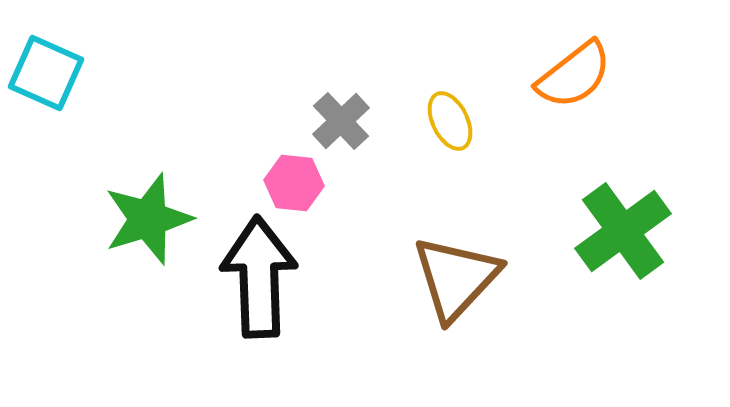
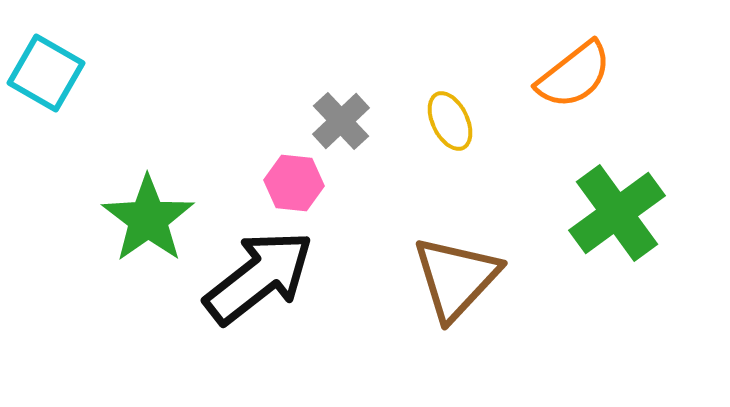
cyan square: rotated 6 degrees clockwise
green star: rotated 18 degrees counterclockwise
green cross: moved 6 px left, 18 px up
black arrow: rotated 54 degrees clockwise
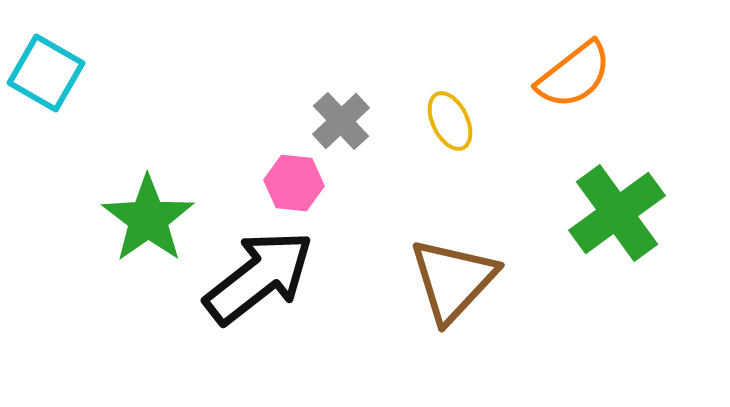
brown triangle: moved 3 px left, 2 px down
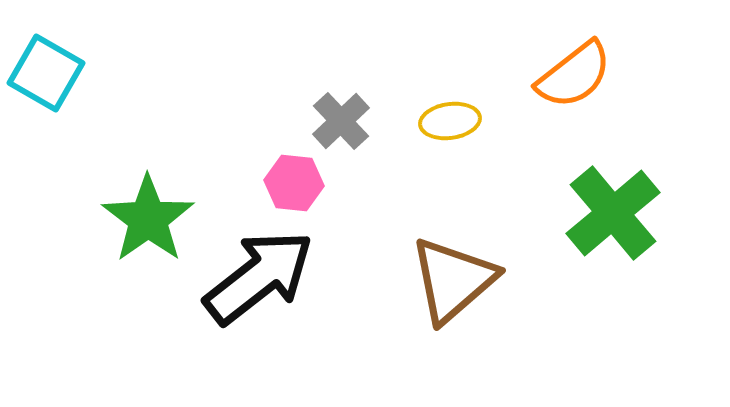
yellow ellipse: rotated 72 degrees counterclockwise
green cross: moved 4 px left; rotated 4 degrees counterclockwise
brown triangle: rotated 6 degrees clockwise
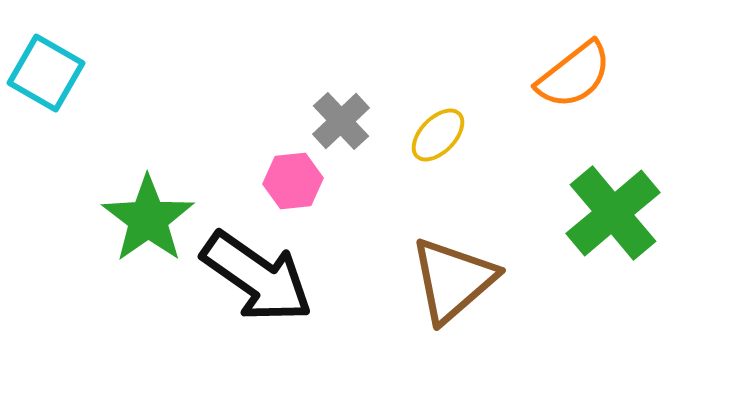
yellow ellipse: moved 12 px left, 14 px down; rotated 38 degrees counterclockwise
pink hexagon: moved 1 px left, 2 px up; rotated 12 degrees counterclockwise
black arrow: moved 2 px left; rotated 73 degrees clockwise
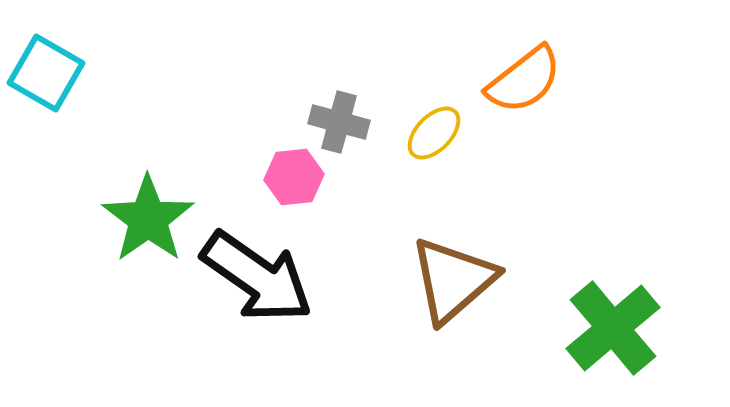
orange semicircle: moved 50 px left, 5 px down
gray cross: moved 2 px left, 1 px down; rotated 32 degrees counterclockwise
yellow ellipse: moved 4 px left, 2 px up
pink hexagon: moved 1 px right, 4 px up
green cross: moved 115 px down
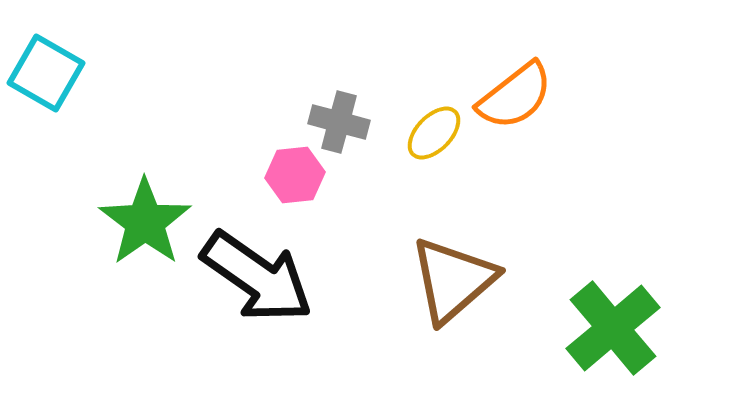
orange semicircle: moved 9 px left, 16 px down
pink hexagon: moved 1 px right, 2 px up
green star: moved 3 px left, 3 px down
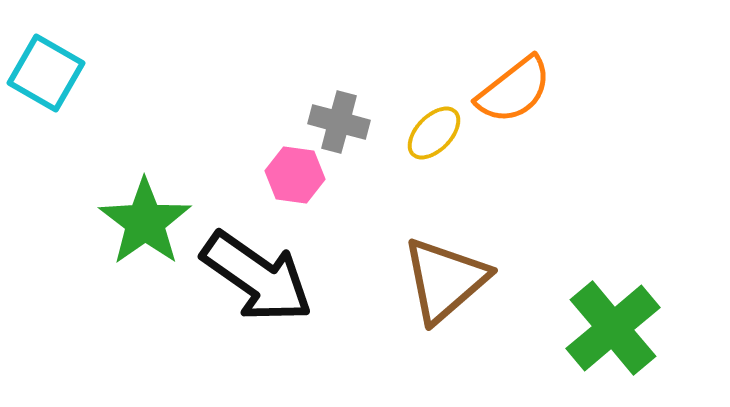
orange semicircle: moved 1 px left, 6 px up
pink hexagon: rotated 14 degrees clockwise
brown triangle: moved 8 px left
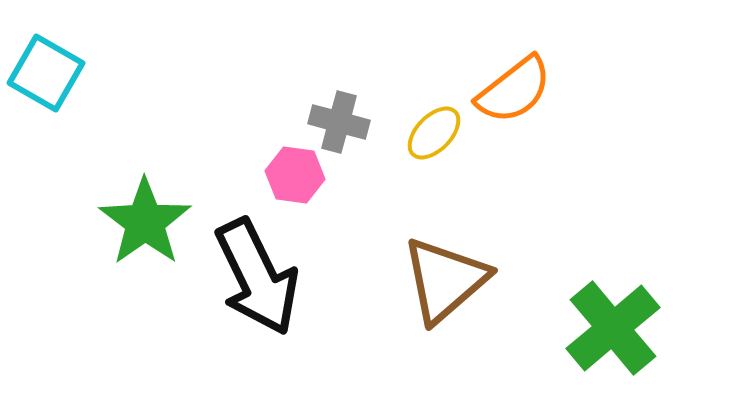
black arrow: rotated 29 degrees clockwise
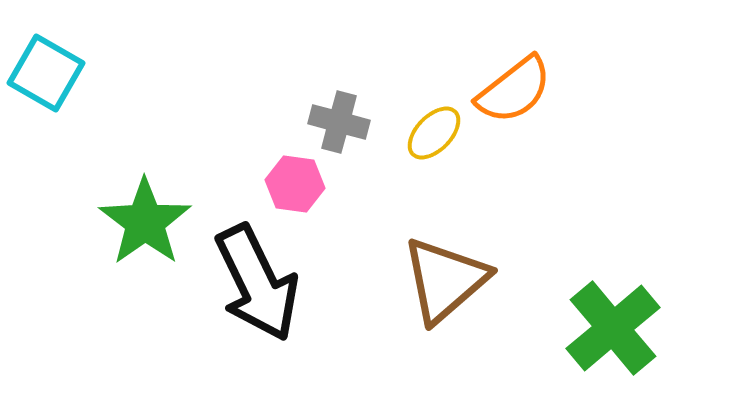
pink hexagon: moved 9 px down
black arrow: moved 6 px down
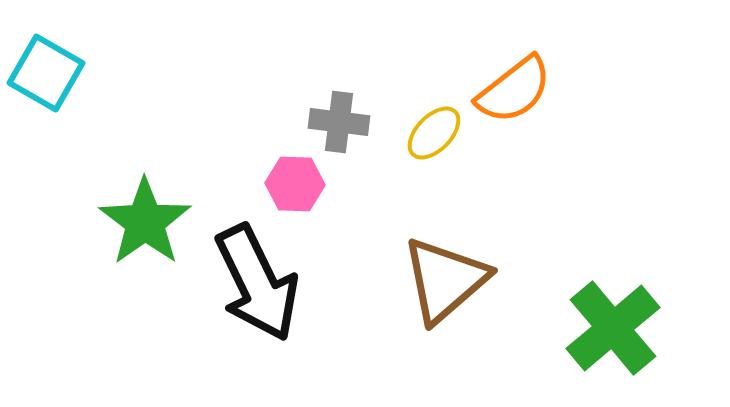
gray cross: rotated 8 degrees counterclockwise
pink hexagon: rotated 6 degrees counterclockwise
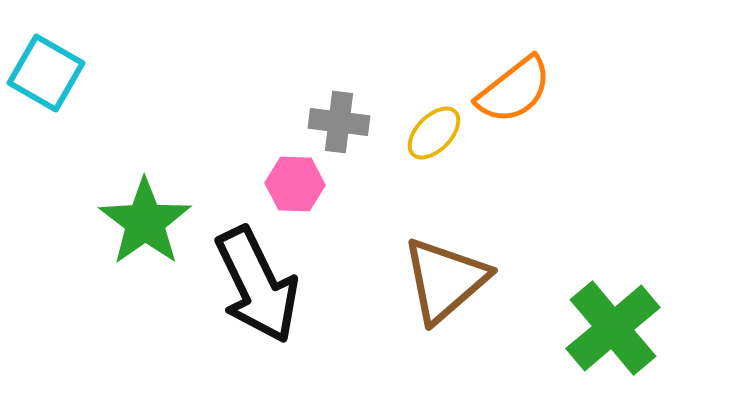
black arrow: moved 2 px down
